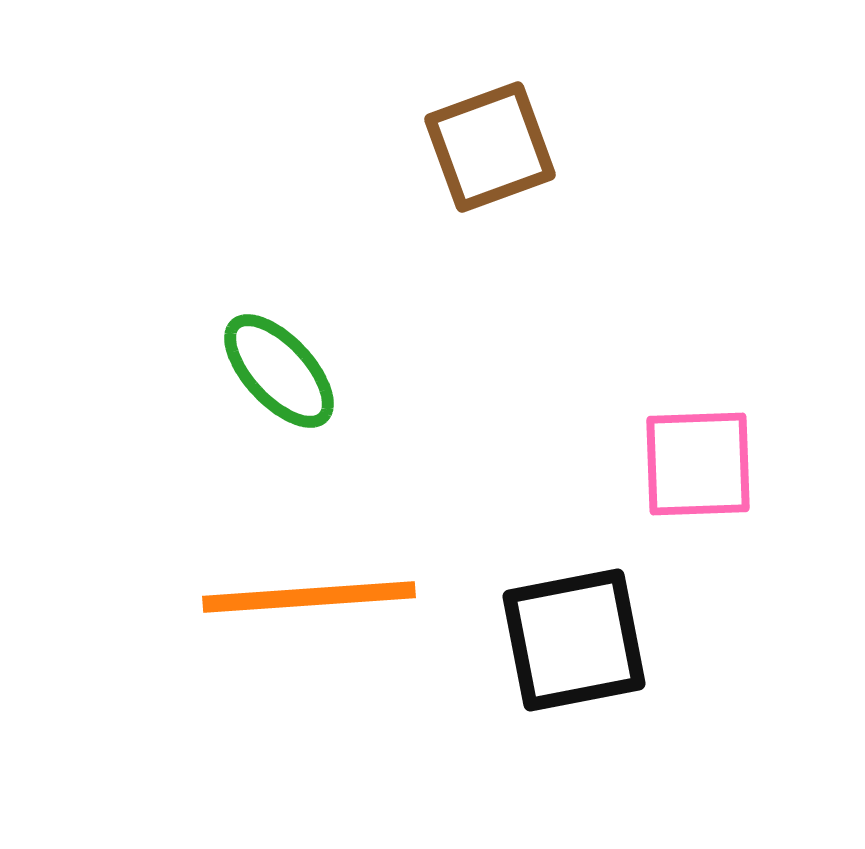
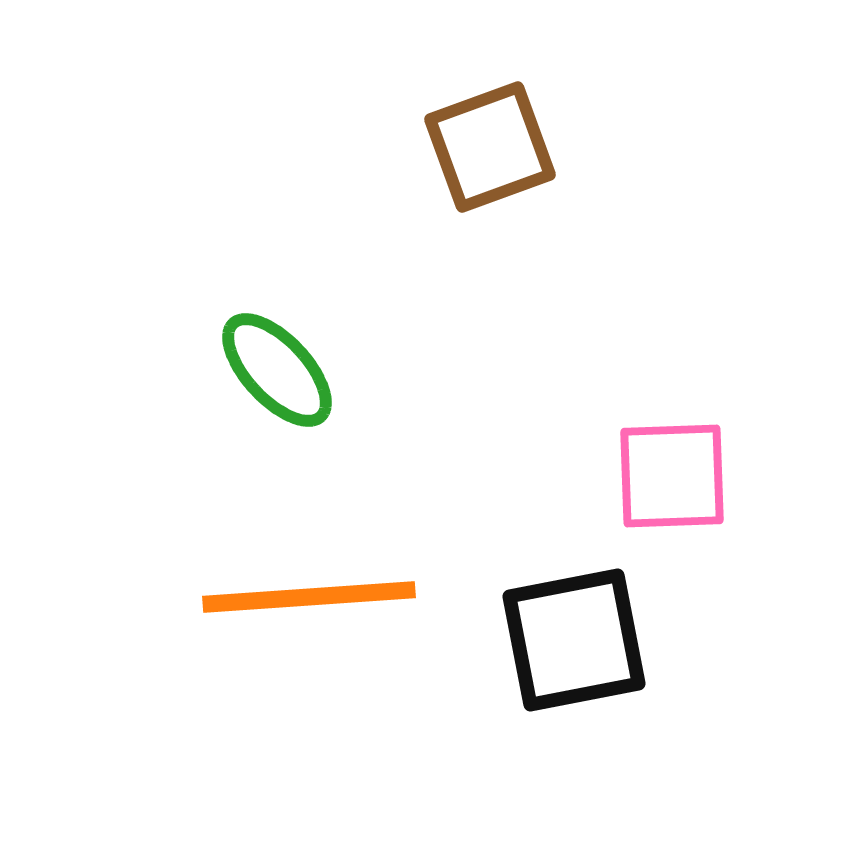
green ellipse: moved 2 px left, 1 px up
pink square: moved 26 px left, 12 px down
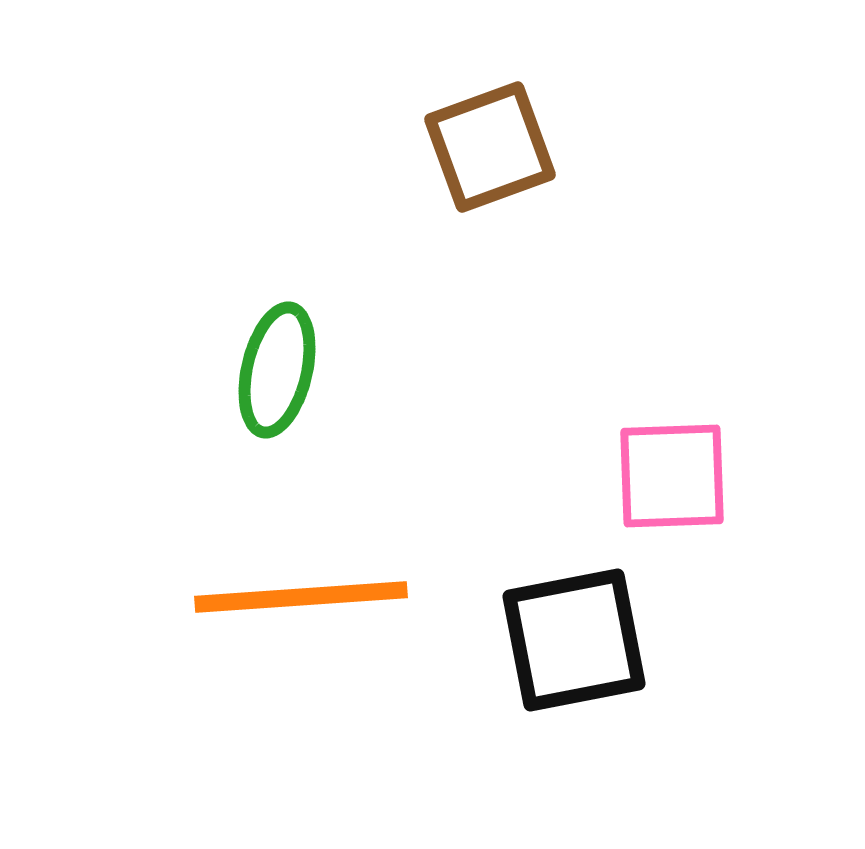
green ellipse: rotated 56 degrees clockwise
orange line: moved 8 px left
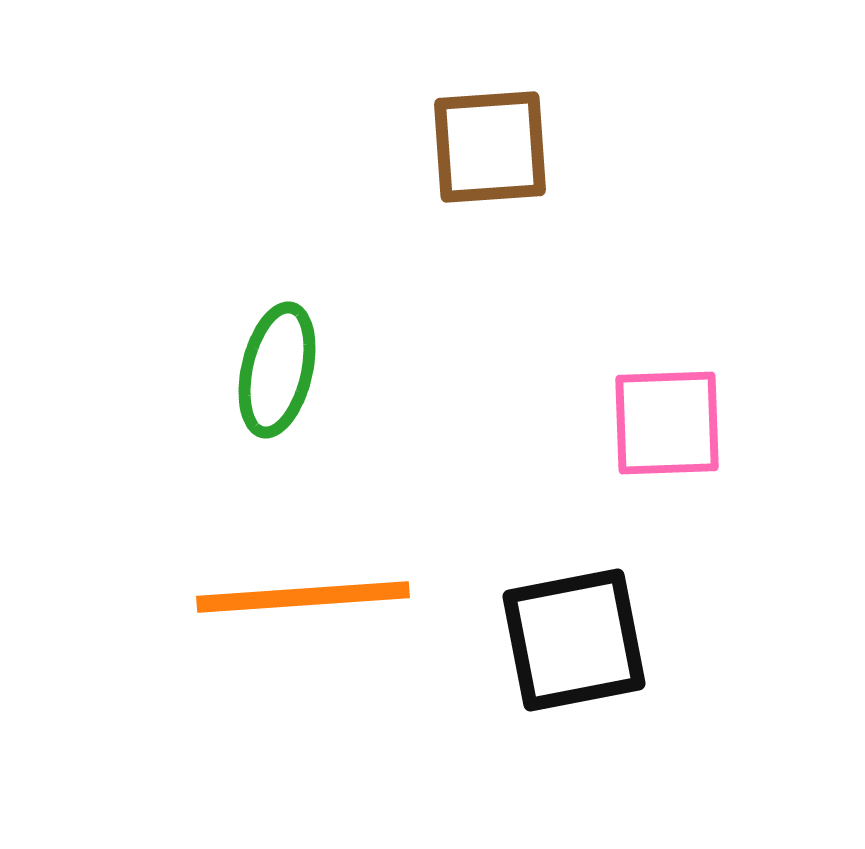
brown square: rotated 16 degrees clockwise
pink square: moved 5 px left, 53 px up
orange line: moved 2 px right
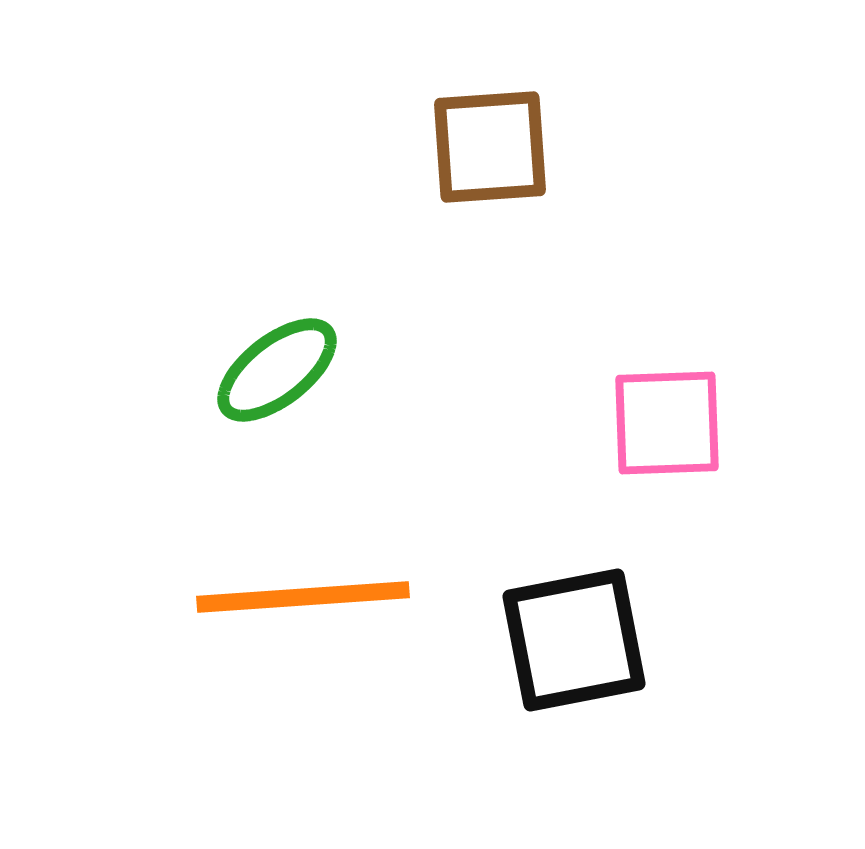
green ellipse: rotated 39 degrees clockwise
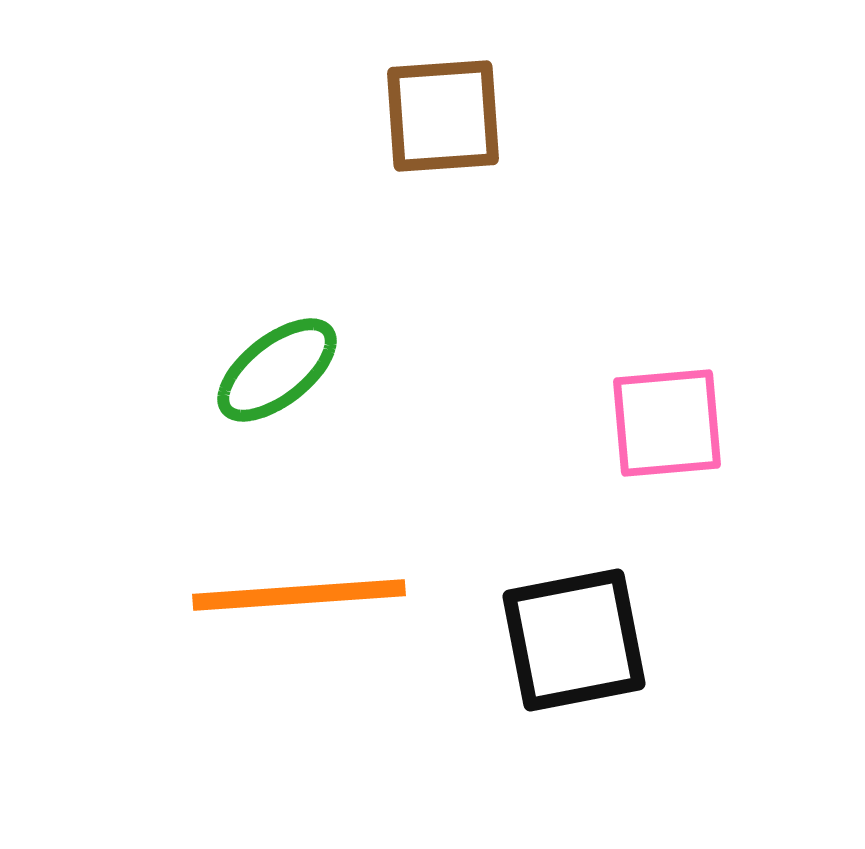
brown square: moved 47 px left, 31 px up
pink square: rotated 3 degrees counterclockwise
orange line: moved 4 px left, 2 px up
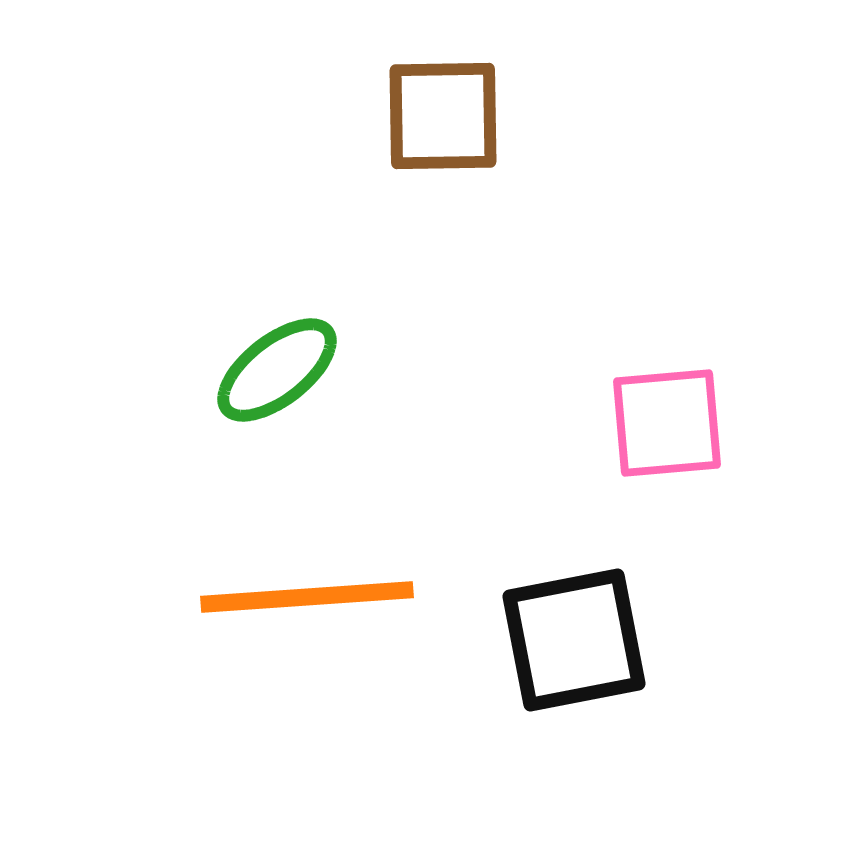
brown square: rotated 3 degrees clockwise
orange line: moved 8 px right, 2 px down
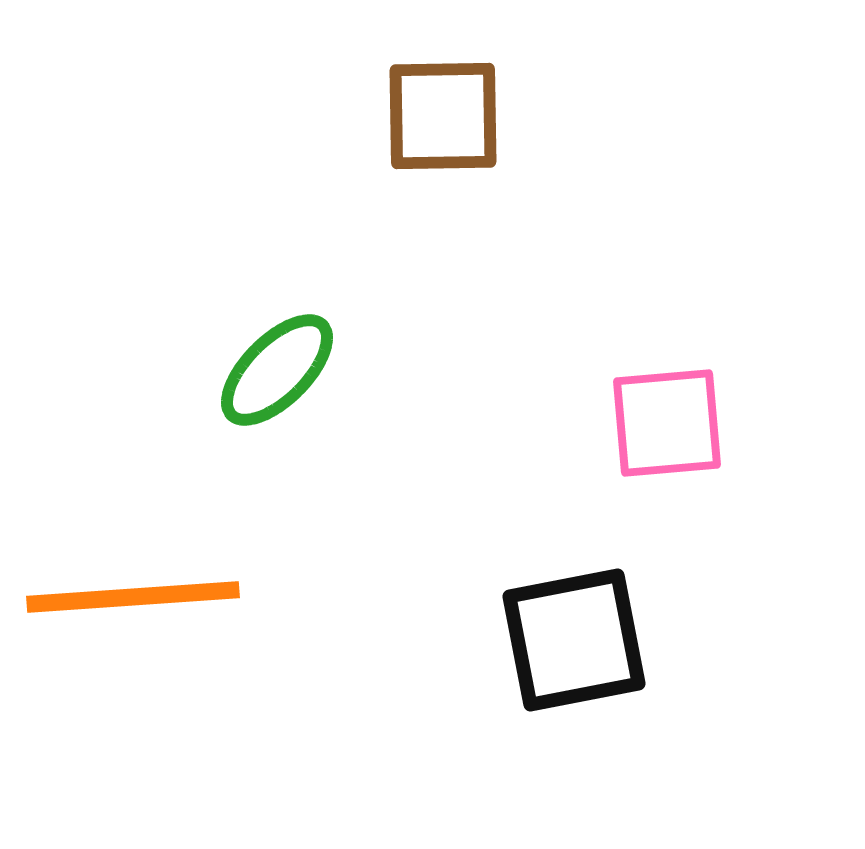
green ellipse: rotated 7 degrees counterclockwise
orange line: moved 174 px left
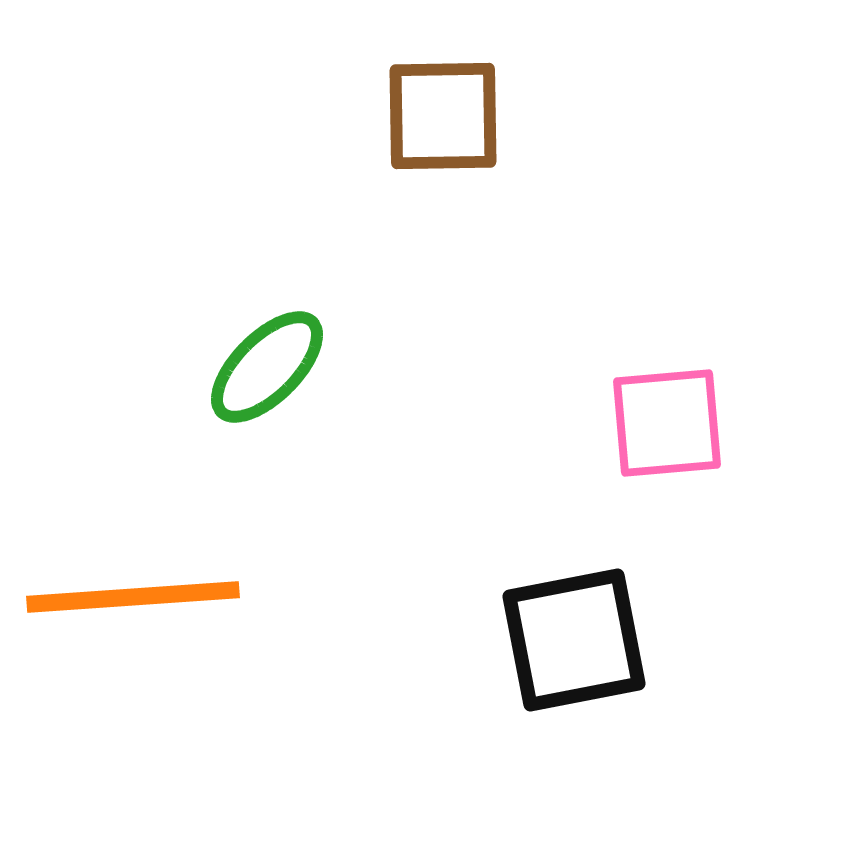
green ellipse: moved 10 px left, 3 px up
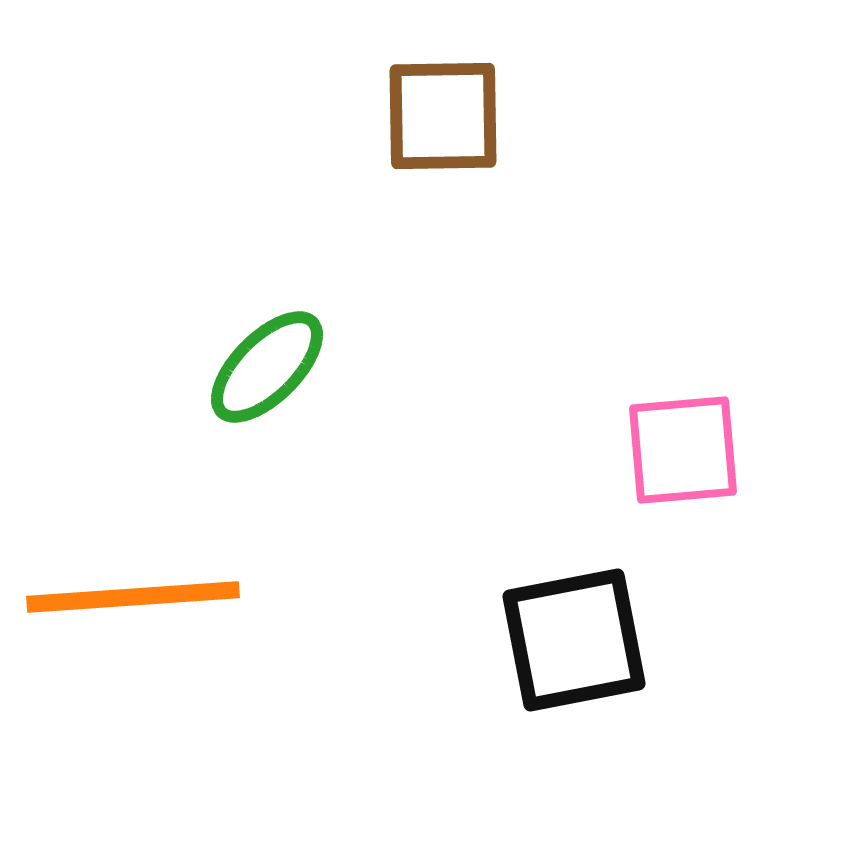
pink square: moved 16 px right, 27 px down
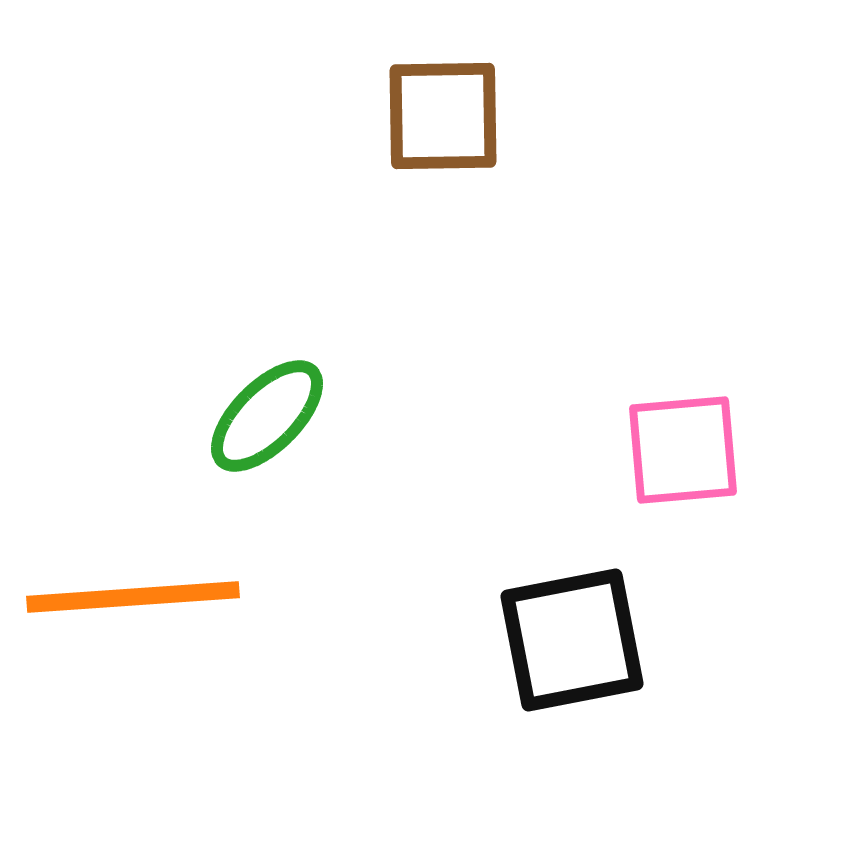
green ellipse: moved 49 px down
black square: moved 2 px left
